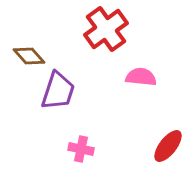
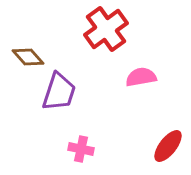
brown diamond: moved 1 px left, 1 px down
pink semicircle: rotated 16 degrees counterclockwise
purple trapezoid: moved 1 px right, 1 px down
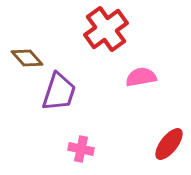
brown diamond: moved 1 px left, 1 px down
red ellipse: moved 1 px right, 2 px up
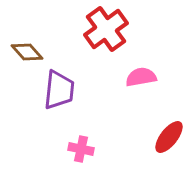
brown diamond: moved 6 px up
purple trapezoid: moved 2 px up; rotated 12 degrees counterclockwise
red ellipse: moved 7 px up
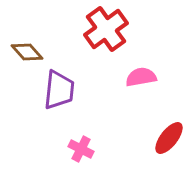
red ellipse: moved 1 px down
pink cross: rotated 15 degrees clockwise
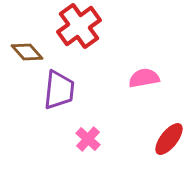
red cross: moved 27 px left, 3 px up
pink semicircle: moved 3 px right, 1 px down
red ellipse: moved 1 px down
pink cross: moved 7 px right, 10 px up; rotated 15 degrees clockwise
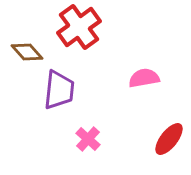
red cross: moved 1 px down
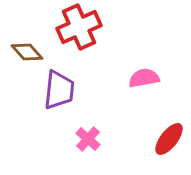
red cross: rotated 12 degrees clockwise
